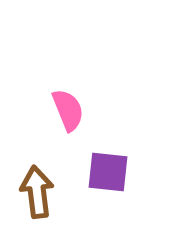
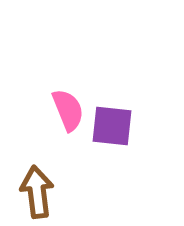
purple square: moved 4 px right, 46 px up
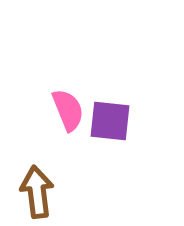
purple square: moved 2 px left, 5 px up
